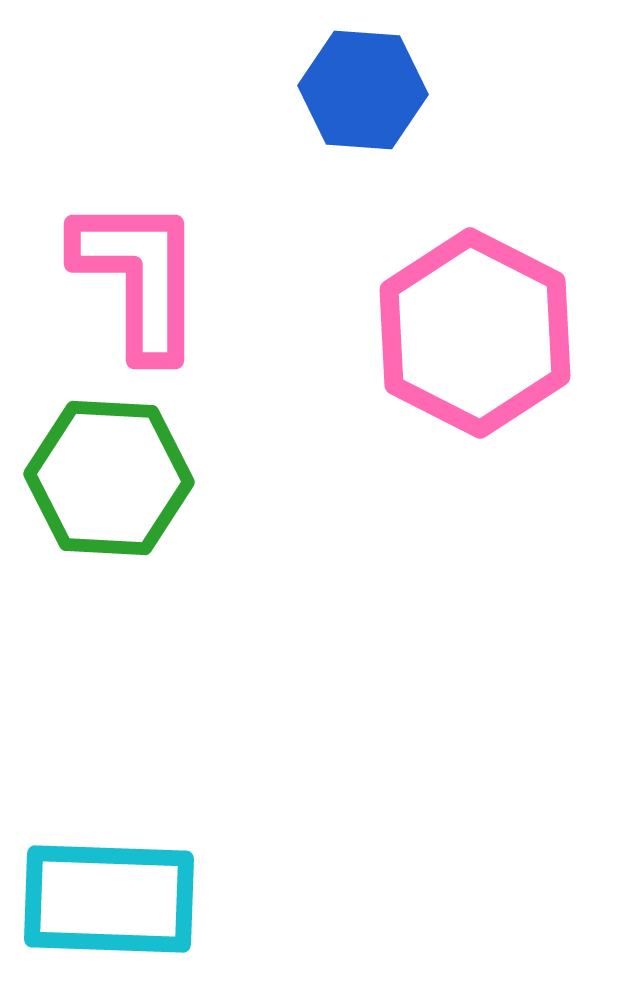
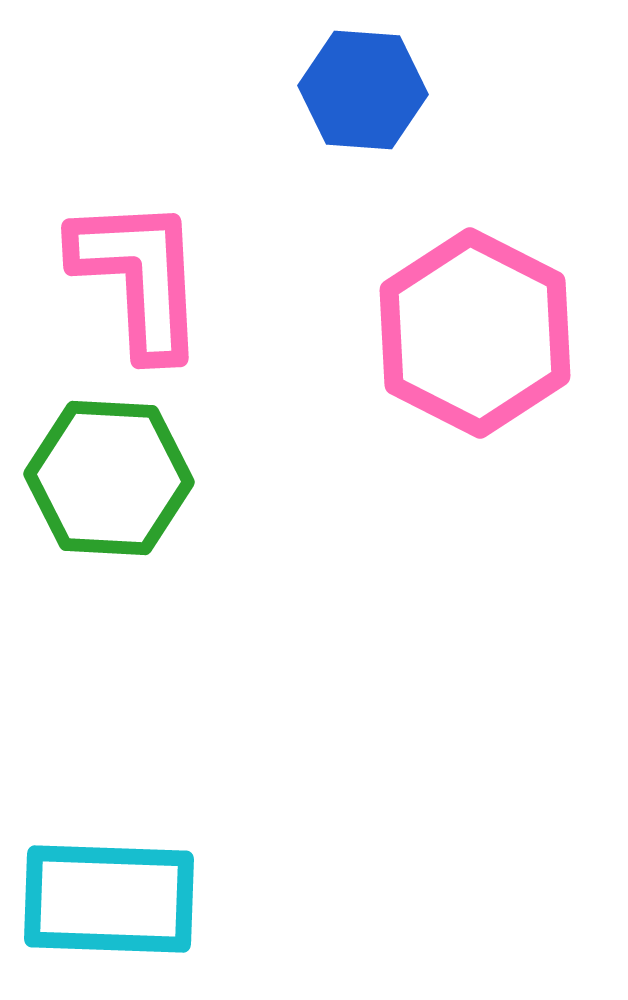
pink L-shape: rotated 3 degrees counterclockwise
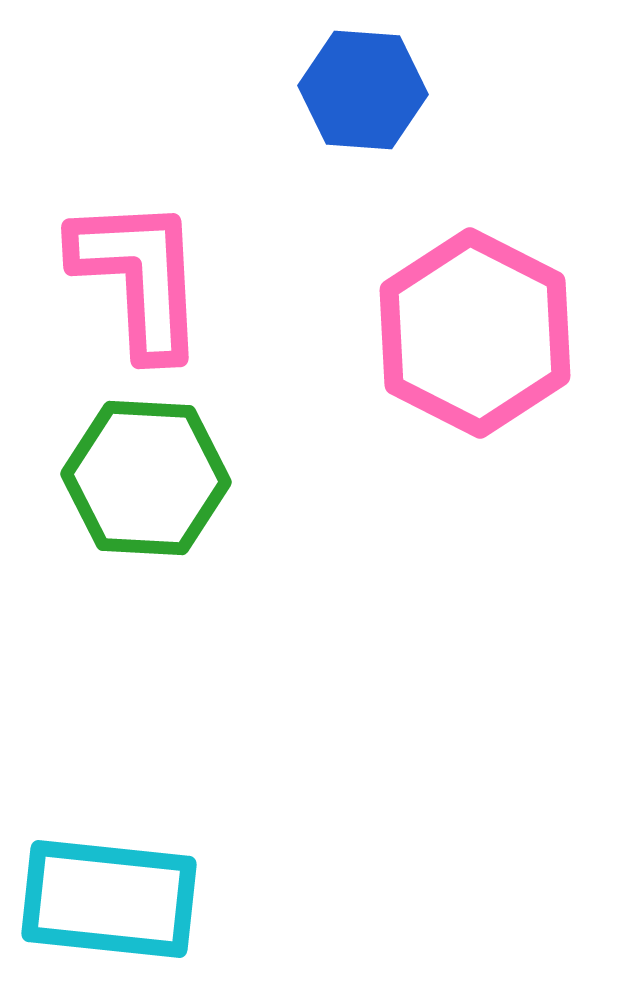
green hexagon: moved 37 px right
cyan rectangle: rotated 4 degrees clockwise
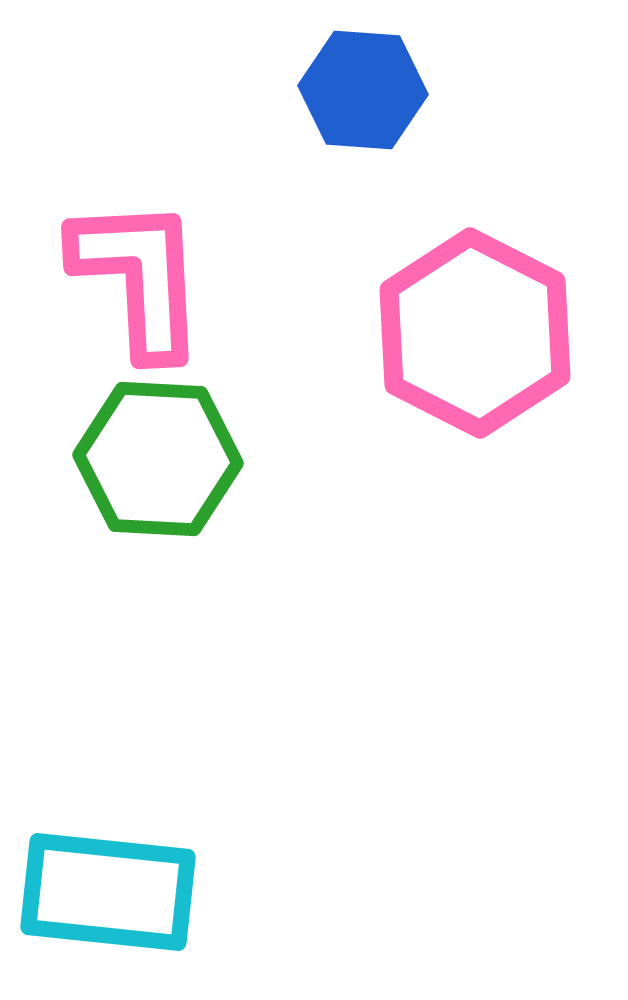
green hexagon: moved 12 px right, 19 px up
cyan rectangle: moved 1 px left, 7 px up
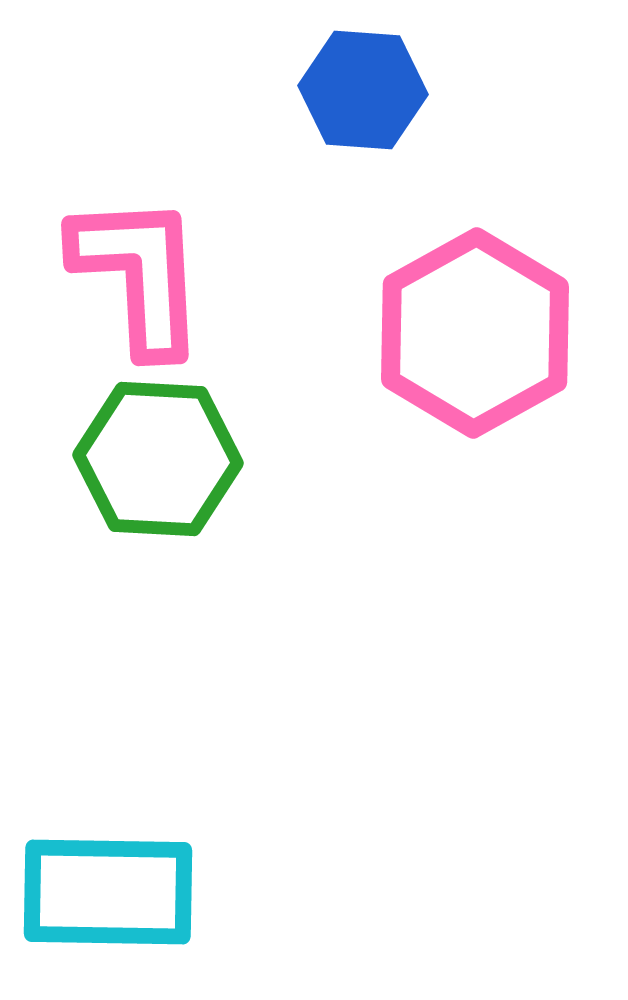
pink L-shape: moved 3 px up
pink hexagon: rotated 4 degrees clockwise
cyan rectangle: rotated 5 degrees counterclockwise
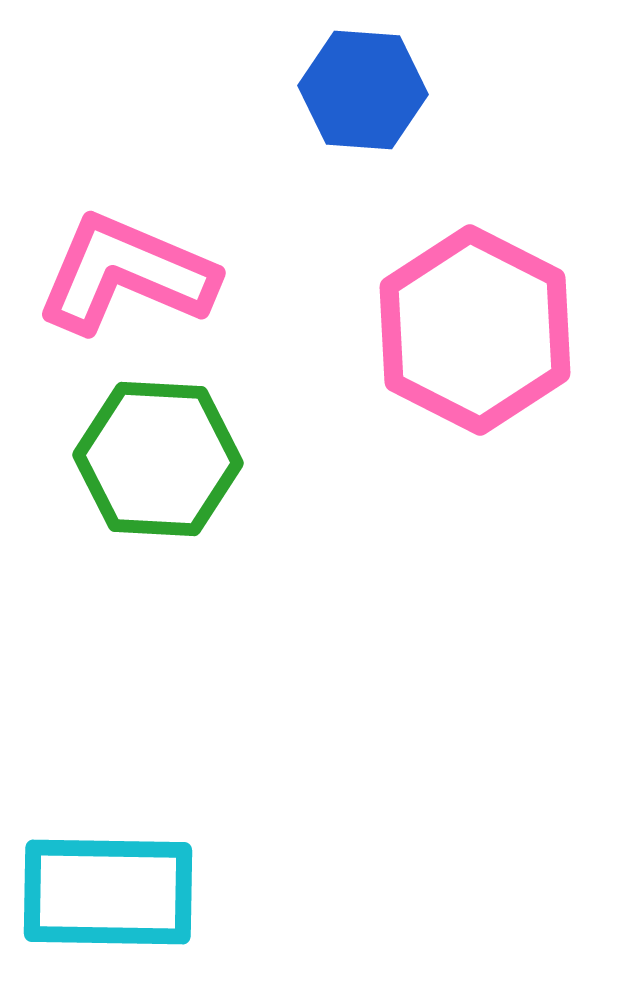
pink L-shape: moved 13 px left; rotated 64 degrees counterclockwise
pink hexagon: moved 3 px up; rotated 4 degrees counterclockwise
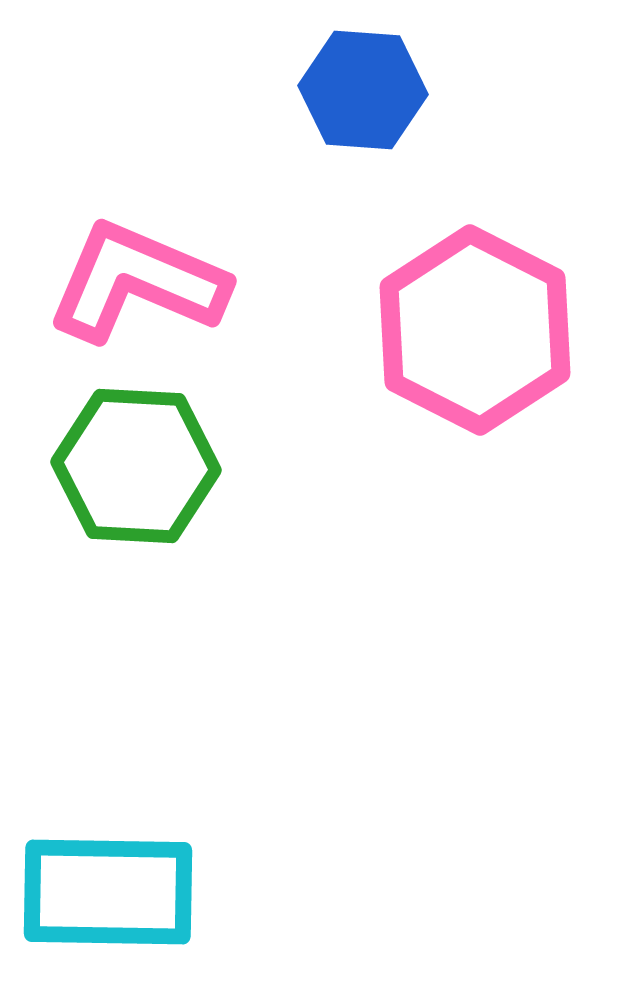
pink L-shape: moved 11 px right, 8 px down
green hexagon: moved 22 px left, 7 px down
